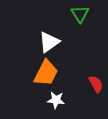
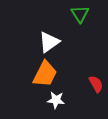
orange trapezoid: moved 1 px left, 1 px down
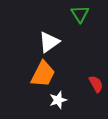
orange trapezoid: moved 2 px left
white star: moved 2 px right; rotated 24 degrees counterclockwise
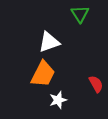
white triangle: rotated 15 degrees clockwise
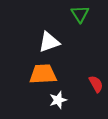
orange trapezoid: rotated 120 degrees counterclockwise
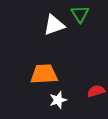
white triangle: moved 5 px right, 17 px up
orange trapezoid: moved 1 px right
red semicircle: moved 7 px down; rotated 78 degrees counterclockwise
